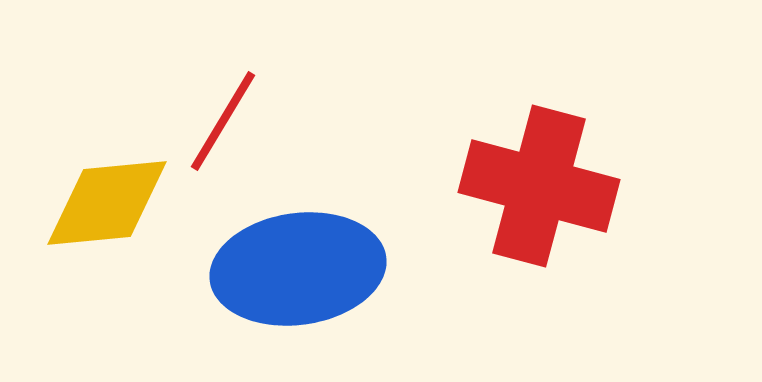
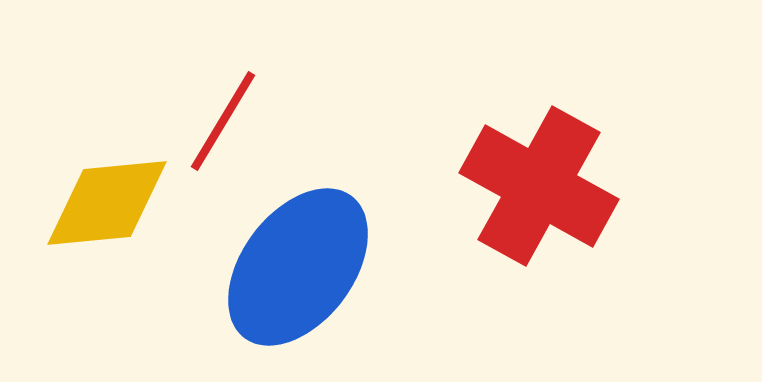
red cross: rotated 14 degrees clockwise
blue ellipse: moved 2 px up; rotated 45 degrees counterclockwise
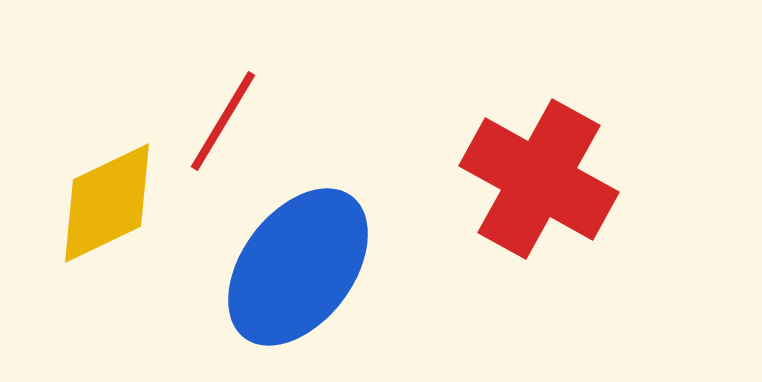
red cross: moved 7 px up
yellow diamond: rotated 20 degrees counterclockwise
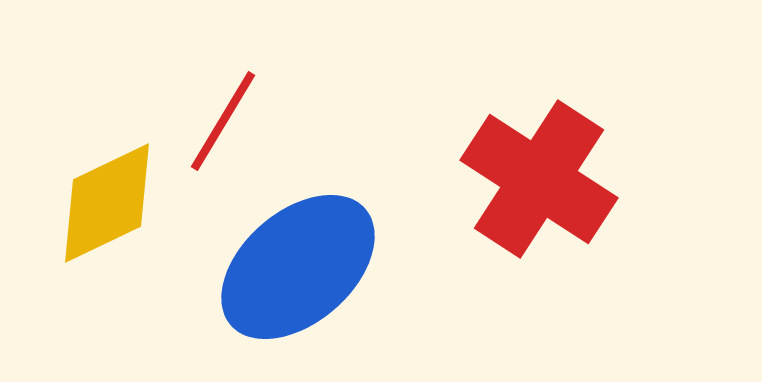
red cross: rotated 4 degrees clockwise
blue ellipse: rotated 12 degrees clockwise
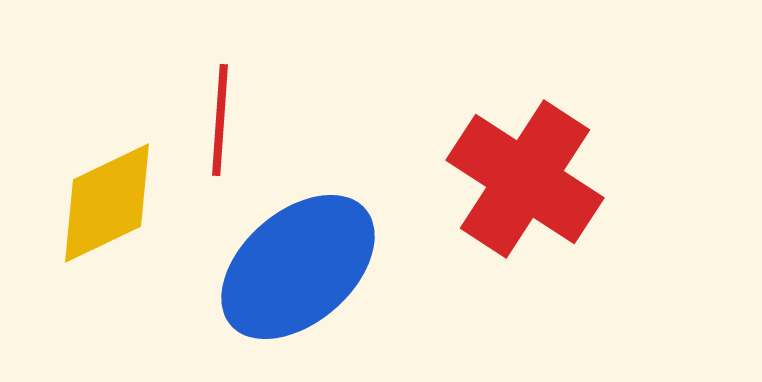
red line: moved 3 px left, 1 px up; rotated 27 degrees counterclockwise
red cross: moved 14 px left
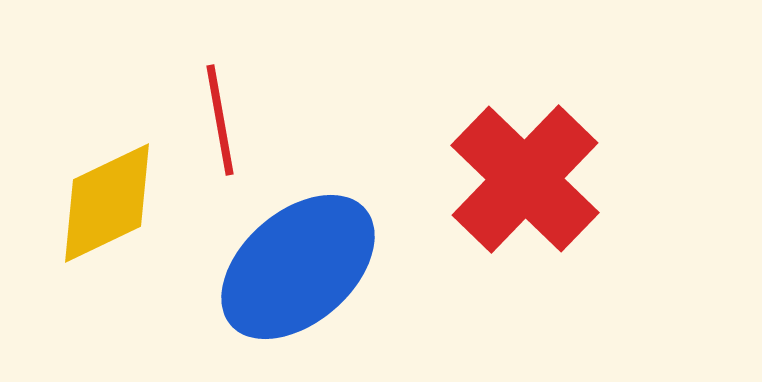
red line: rotated 14 degrees counterclockwise
red cross: rotated 11 degrees clockwise
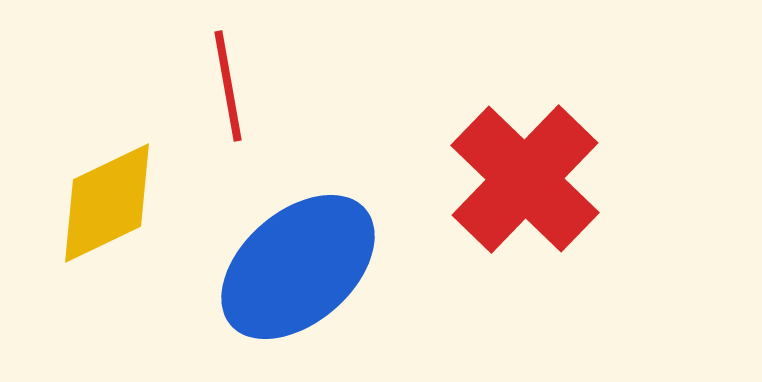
red line: moved 8 px right, 34 px up
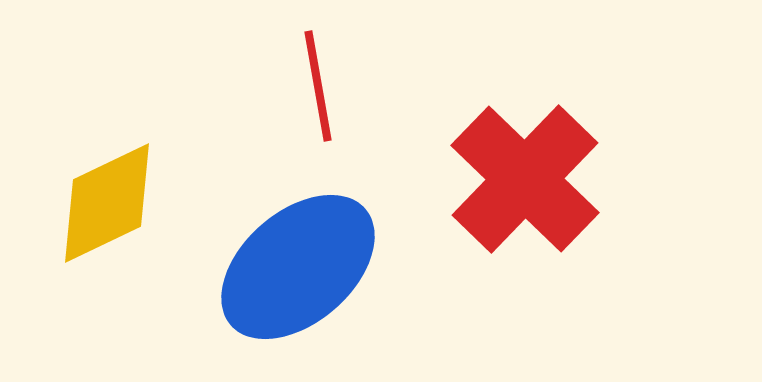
red line: moved 90 px right
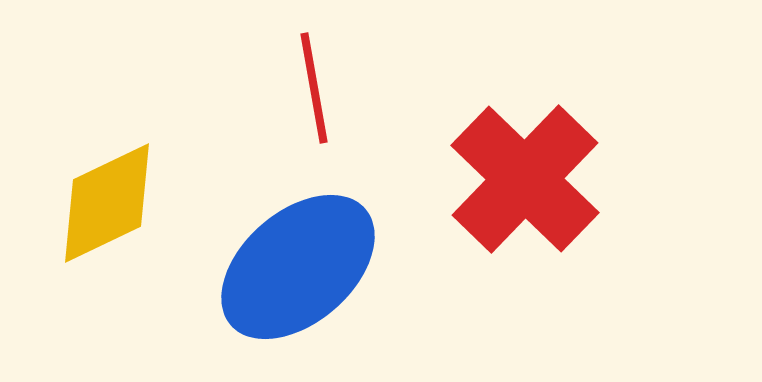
red line: moved 4 px left, 2 px down
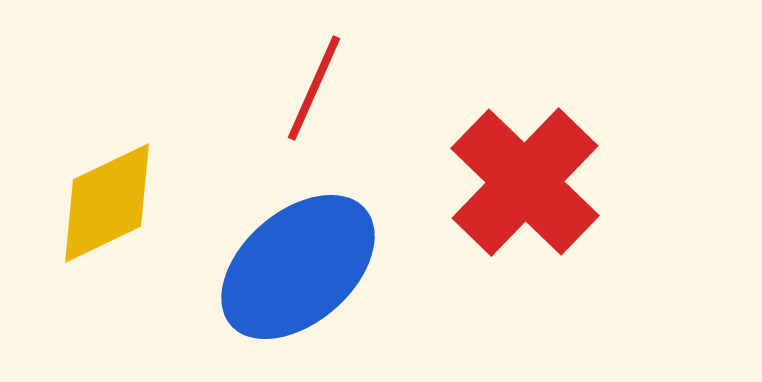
red line: rotated 34 degrees clockwise
red cross: moved 3 px down
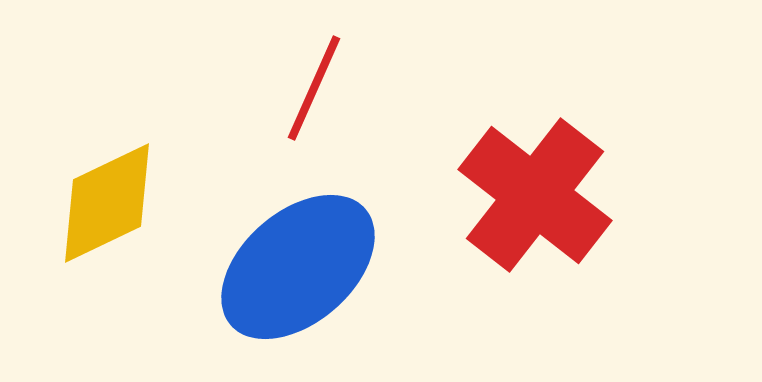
red cross: moved 10 px right, 13 px down; rotated 6 degrees counterclockwise
